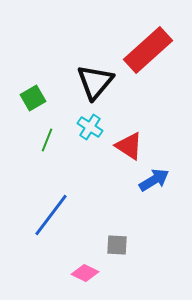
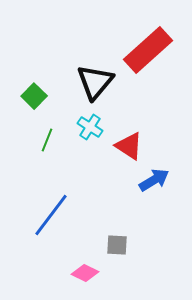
green square: moved 1 px right, 2 px up; rotated 15 degrees counterclockwise
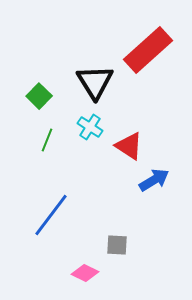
black triangle: rotated 12 degrees counterclockwise
green square: moved 5 px right
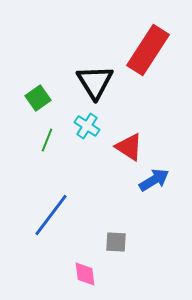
red rectangle: rotated 15 degrees counterclockwise
green square: moved 1 px left, 2 px down; rotated 10 degrees clockwise
cyan cross: moved 3 px left, 1 px up
red triangle: moved 1 px down
gray square: moved 1 px left, 3 px up
pink diamond: moved 1 px down; rotated 56 degrees clockwise
